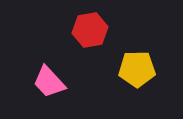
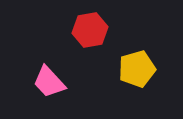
yellow pentagon: rotated 15 degrees counterclockwise
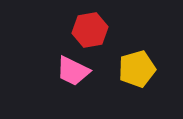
pink trapezoid: moved 24 px right, 11 px up; rotated 21 degrees counterclockwise
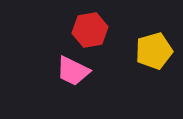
yellow pentagon: moved 17 px right, 18 px up
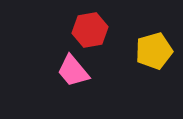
pink trapezoid: rotated 24 degrees clockwise
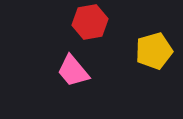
red hexagon: moved 8 px up
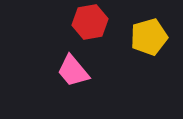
yellow pentagon: moved 5 px left, 14 px up
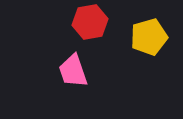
pink trapezoid: rotated 21 degrees clockwise
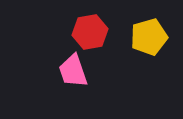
red hexagon: moved 10 px down
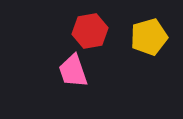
red hexagon: moved 1 px up
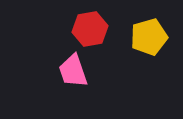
red hexagon: moved 2 px up
